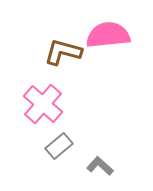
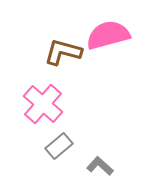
pink semicircle: rotated 9 degrees counterclockwise
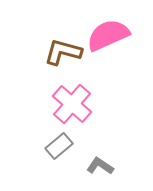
pink semicircle: rotated 9 degrees counterclockwise
pink cross: moved 29 px right
gray L-shape: rotated 8 degrees counterclockwise
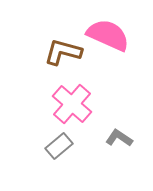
pink semicircle: rotated 48 degrees clockwise
gray L-shape: moved 19 px right, 28 px up
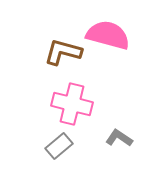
pink semicircle: rotated 9 degrees counterclockwise
pink cross: rotated 27 degrees counterclockwise
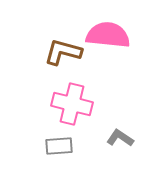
pink semicircle: rotated 9 degrees counterclockwise
gray L-shape: moved 1 px right
gray rectangle: rotated 36 degrees clockwise
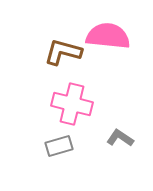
pink semicircle: moved 1 px down
gray rectangle: rotated 12 degrees counterclockwise
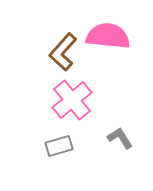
brown L-shape: rotated 63 degrees counterclockwise
pink cross: moved 4 px up; rotated 36 degrees clockwise
gray L-shape: rotated 24 degrees clockwise
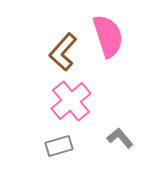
pink semicircle: rotated 66 degrees clockwise
pink cross: moved 1 px left, 1 px down
gray L-shape: rotated 8 degrees counterclockwise
